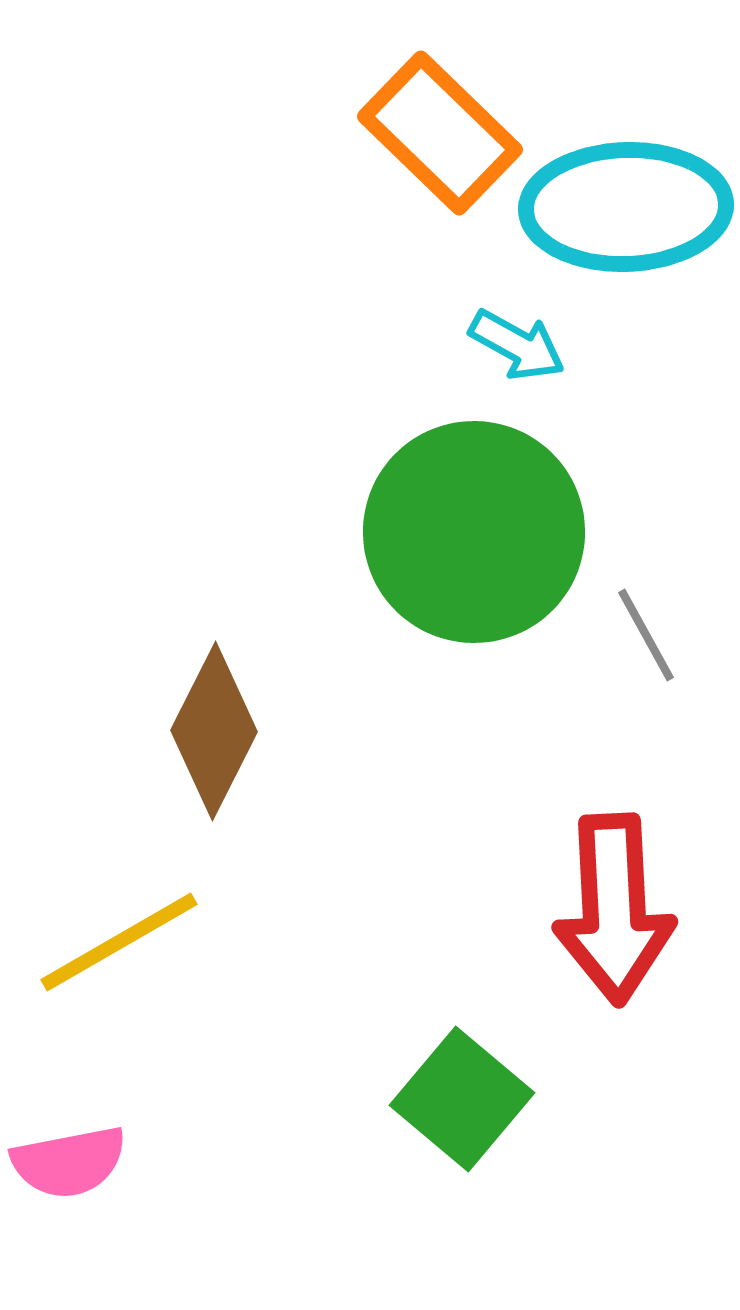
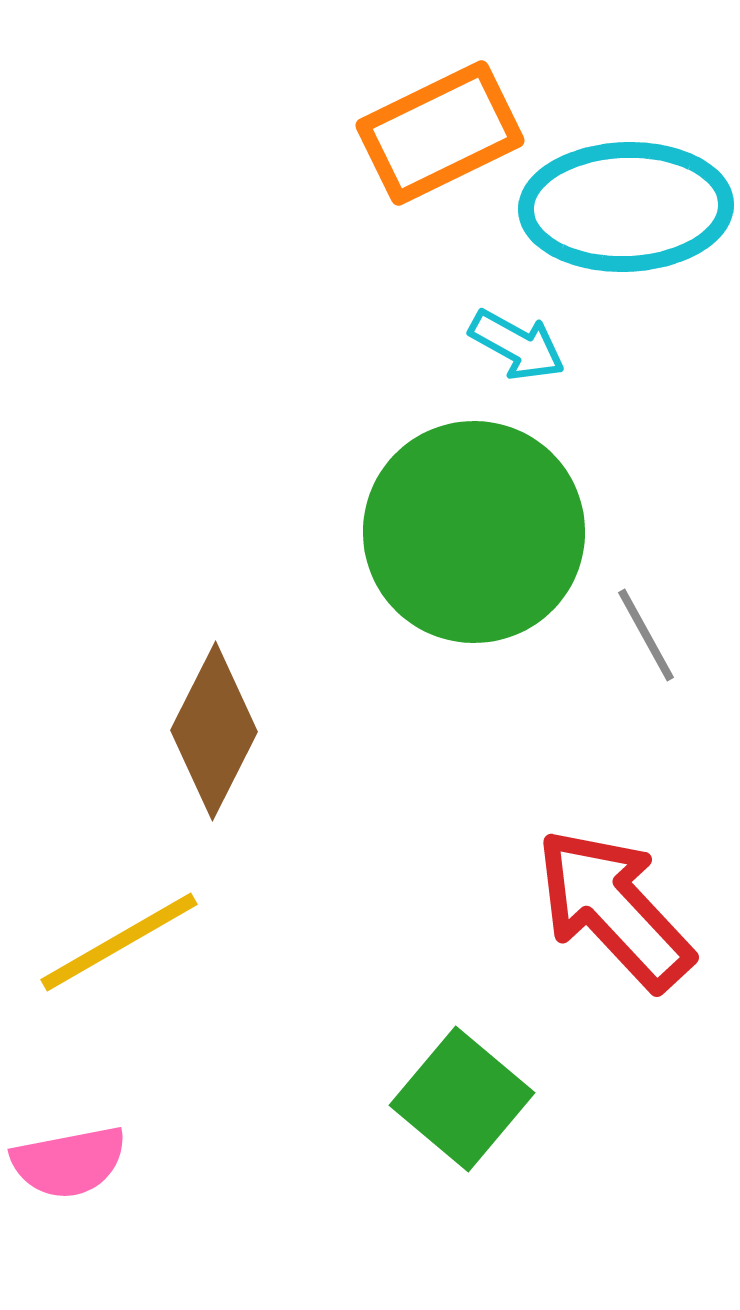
orange rectangle: rotated 70 degrees counterclockwise
red arrow: rotated 140 degrees clockwise
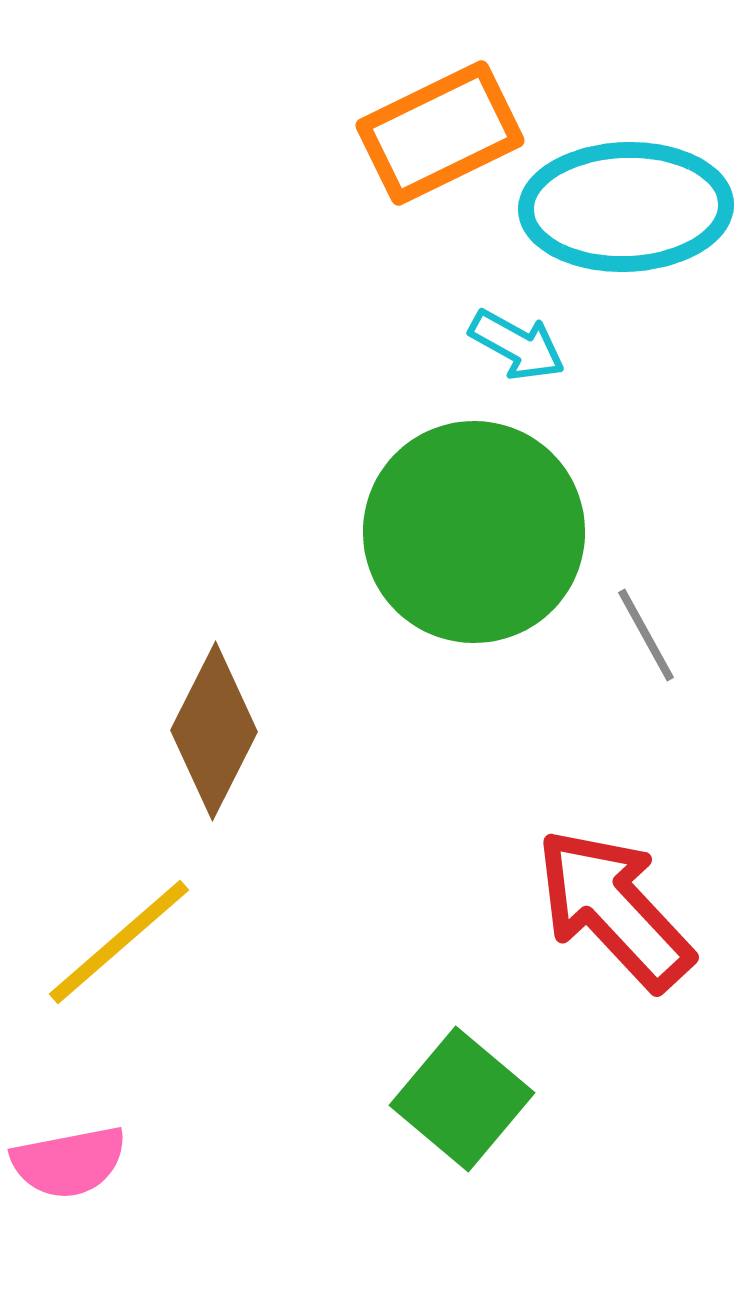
yellow line: rotated 11 degrees counterclockwise
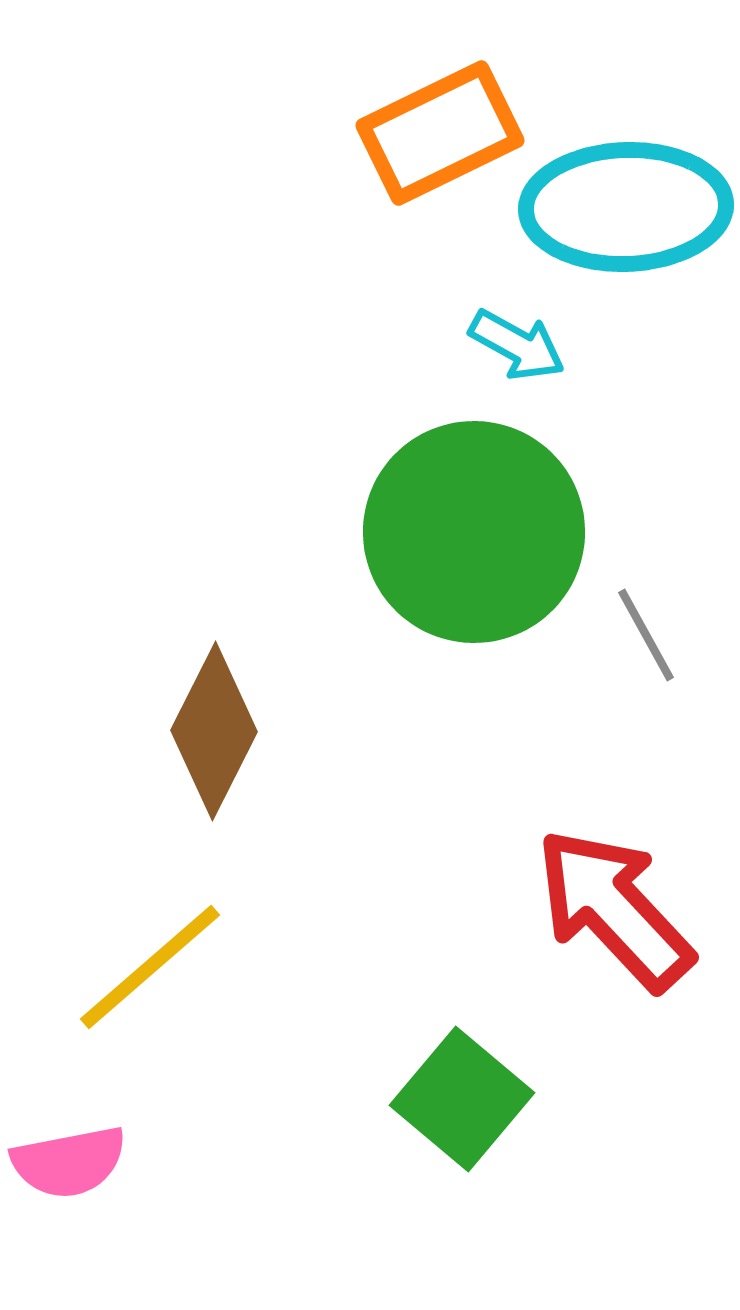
yellow line: moved 31 px right, 25 px down
